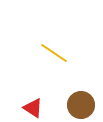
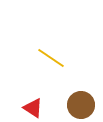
yellow line: moved 3 px left, 5 px down
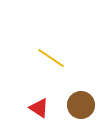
red triangle: moved 6 px right
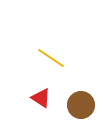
red triangle: moved 2 px right, 10 px up
